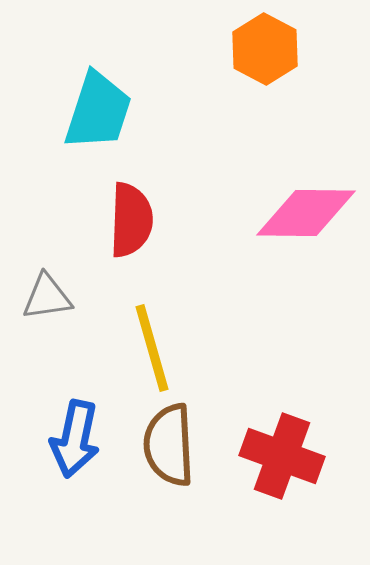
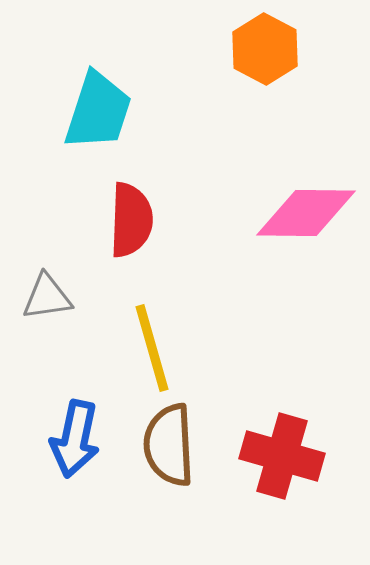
red cross: rotated 4 degrees counterclockwise
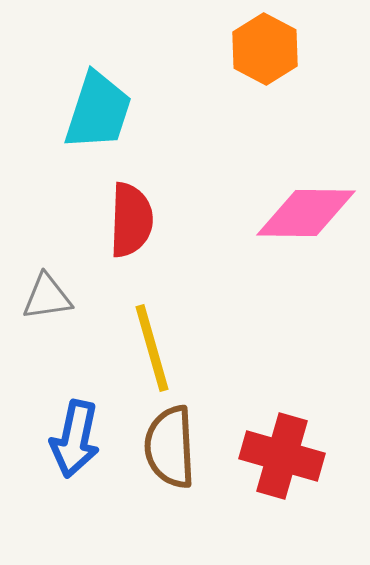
brown semicircle: moved 1 px right, 2 px down
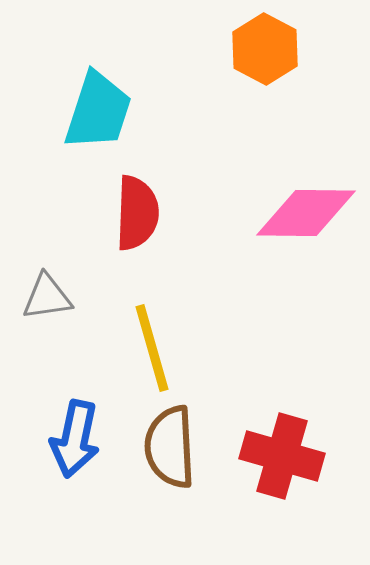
red semicircle: moved 6 px right, 7 px up
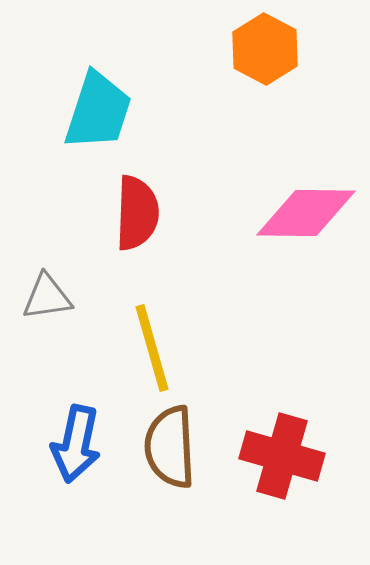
blue arrow: moved 1 px right, 5 px down
